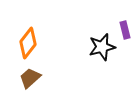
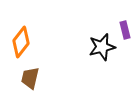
orange diamond: moved 7 px left, 1 px up
brown trapezoid: rotated 35 degrees counterclockwise
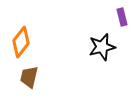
purple rectangle: moved 3 px left, 13 px up
brown trapezoid: moved 1 px left, 1 px up
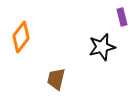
orange diamond: moved 5 px up
brown trapezoid: moved 27 px right, 2 px down
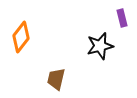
purple rectangle: moved 1 px down
black star: moved 2 px left, 1 px up
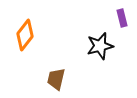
orange diamond: moved 4 px right, 2 px up
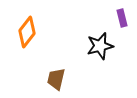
orange diamond: moved 2 px right, 3 px up
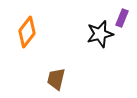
purple rectangle: rotated 36 degrees clockwise
black star: moved 12 px up
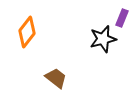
black star: moved 3 px right, 5 px down
brown trapezoid: moved 1 px up; rotated 115 degrees clockwise
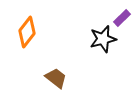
purple rectangle: rotated 24 degrees clockwise
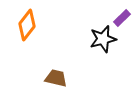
orange diamond: moved 7 px up
brown trapezoid: rotated 25 degrees counterclockwise
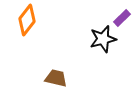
orange diamond: moved 5 px up
